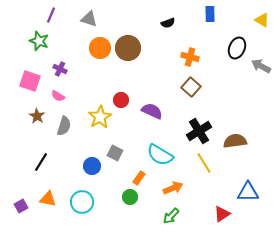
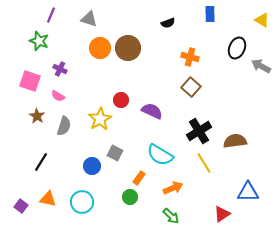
yellow star: moved 2 px down
purple square: rotated 24 degrees counterclockwise
green arrow: rotated 90 degrees counterclockwise
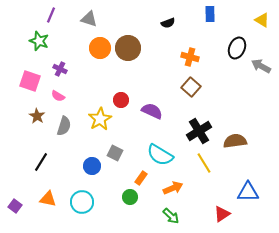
orange rectangle: moved 2 px right
purple square: moved 6 px left
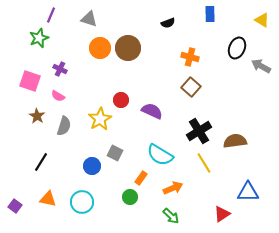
green star: moved 3 px up; rotated 30 degrees clockwise
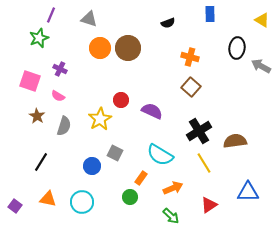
black ellipse: rotated 15 degrees counterclockwise
red triangle: moved 13 px left, 9 px up
